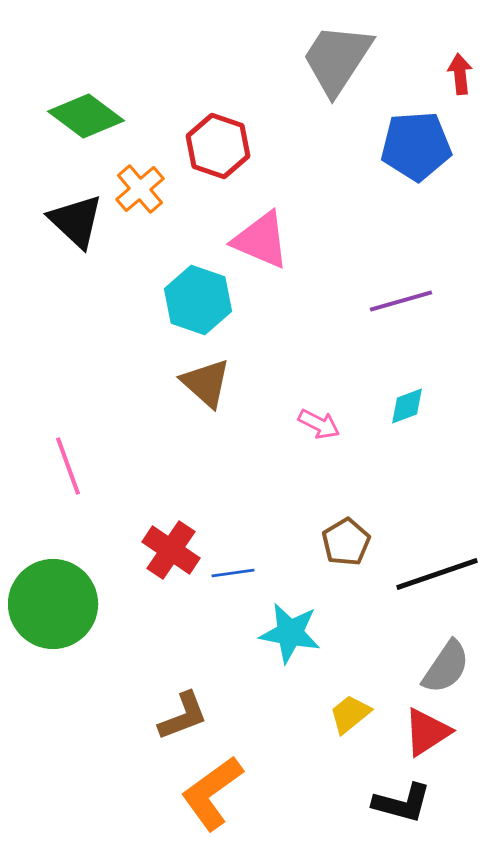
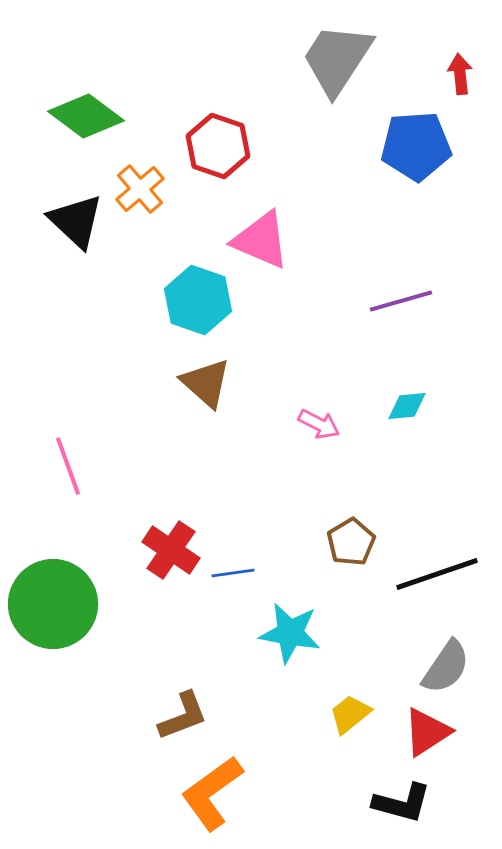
cyan diamond: rotated 15 degrees clockwise
brown pentagon: moved 5 px right
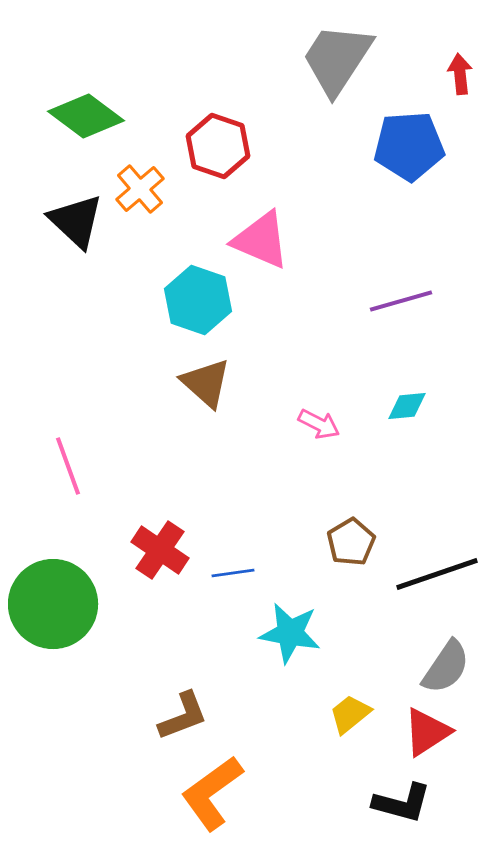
blue pentagon: moved 7 px left
red cross: moved 11 px left
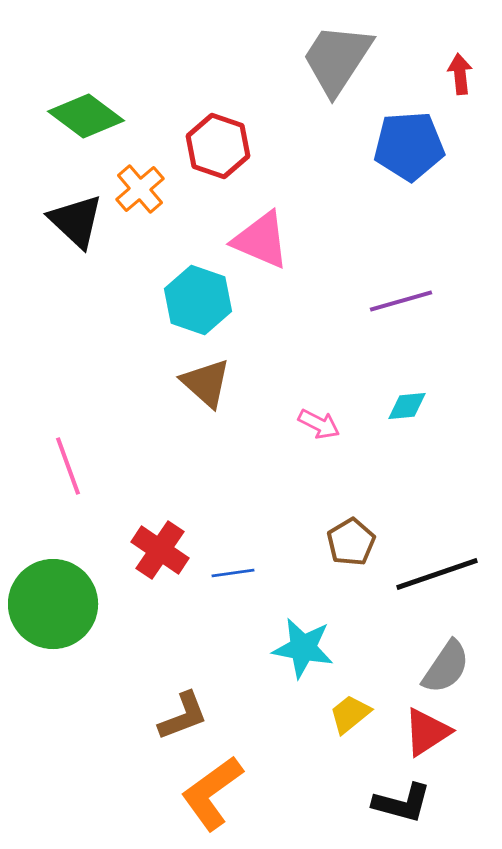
cyan star: moved 13 px right, 15 px down
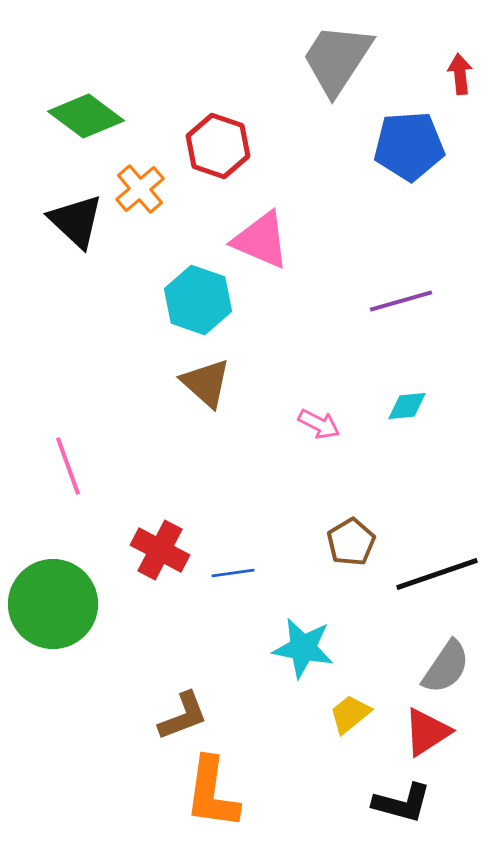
red cross: rotated 6 degrees counterclockwise
orange L-shape: rotated 46 degrees counterclockwise
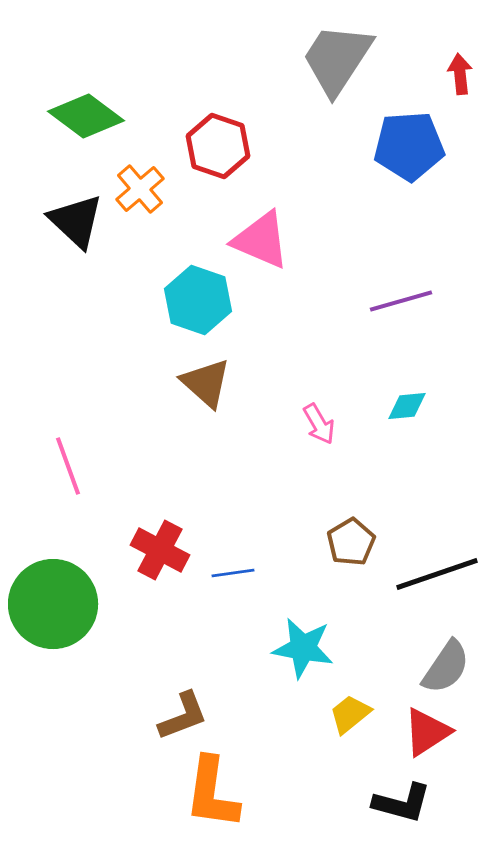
pink arrow: rotated 33 degrees clockwise
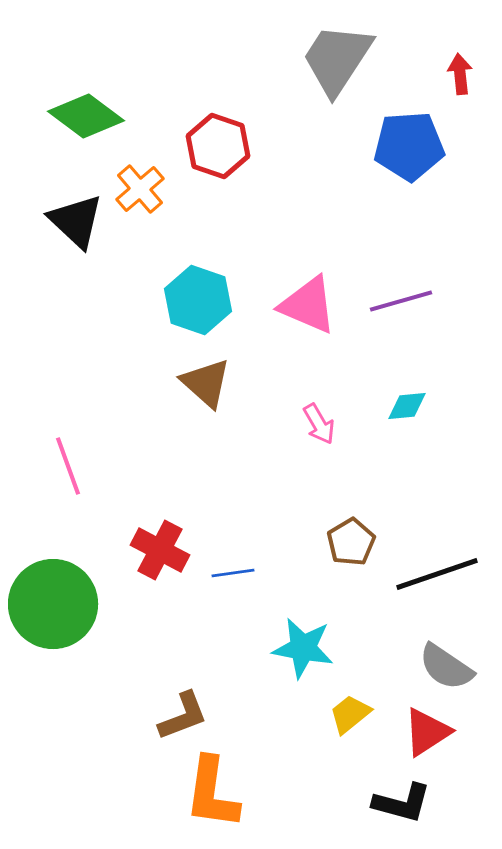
pink triangle: moved 47 px right, 65 px down
gray semicircle: rotated 90 degrees clockwise
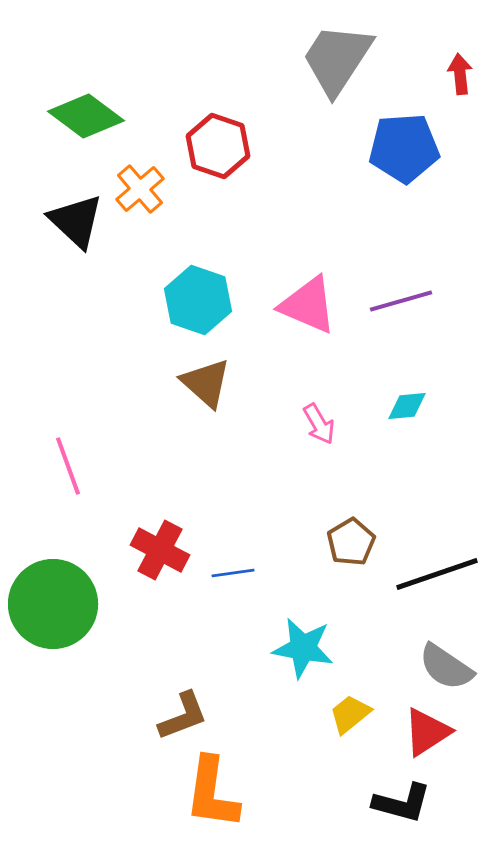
blue pentagon: moved 5 px left, 2 px down
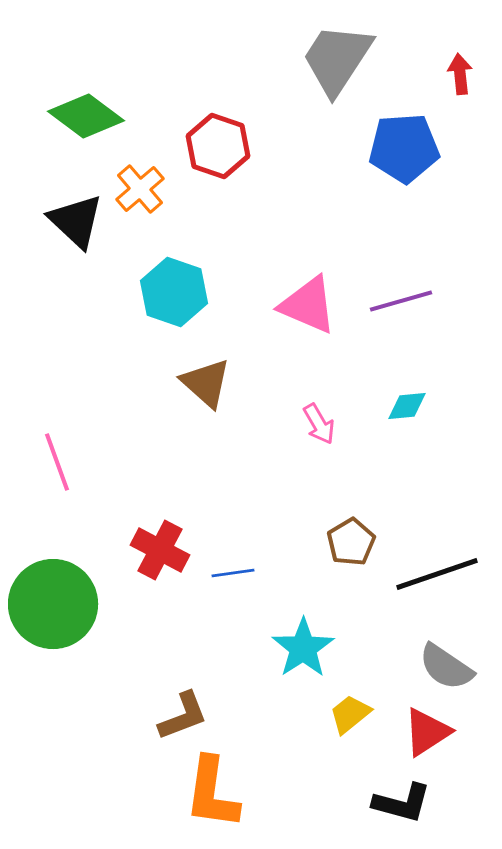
cyan hexagon: moved 24 px left, 8 px up
pink line: moved 11 px left, 4 px up
cyan star: rotated 28 degrees clockwise
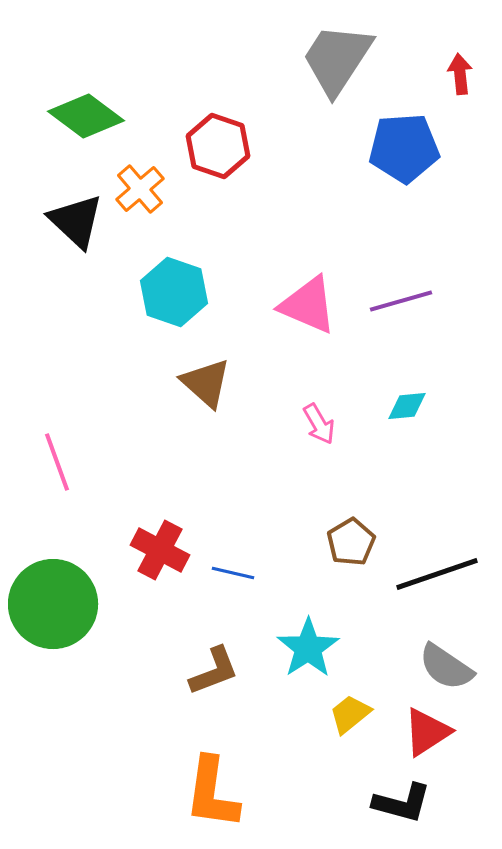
blue line: rotated 21 degrees clockwise
cyan star: moved 5 px right
brown L-shape: moved 31 px right, 45 px up
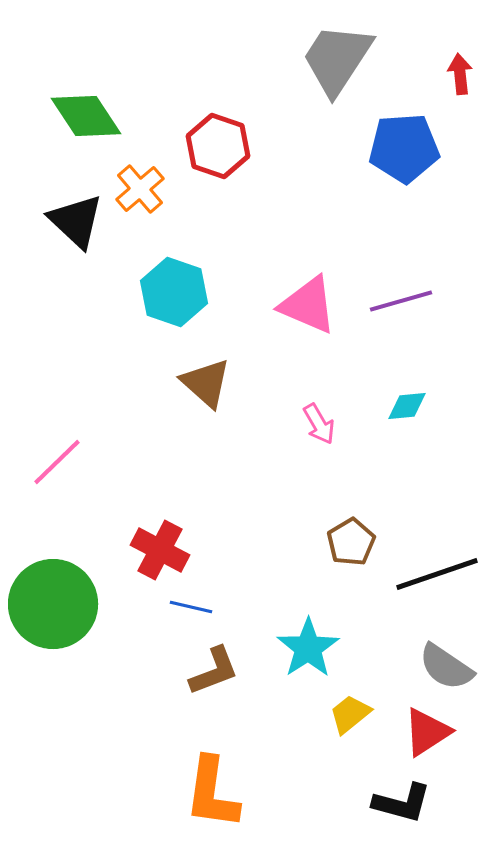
green diamond: rotated 20 degrees clockwise
pink line: rotated 66 degrees clockwise
blue line: moved 42 px left, 34 px down
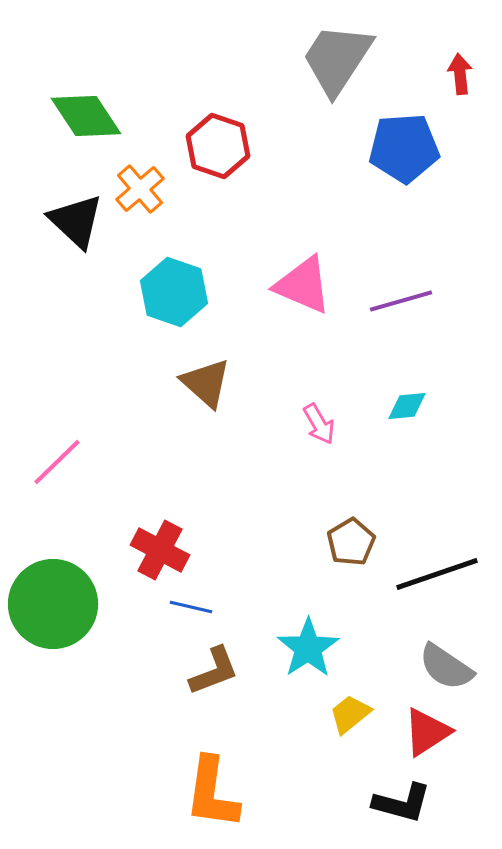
pink triangle: moved 5 px left, 20 px up
